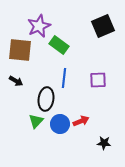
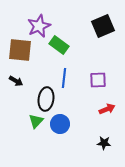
red arrow: moved 26 px right, 12 px up
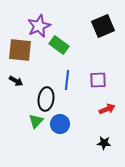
blue line: moved 3 px right, 2 px down
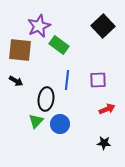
black square: rotated 20 degrees counterclockwise
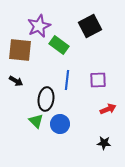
black square: moved 13 px left; rotated 15 degrees clockwise
red arrow: moved 1 px right
green triangle: rotated 28 degrees counterclockwise
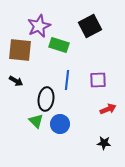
green rectangle: rotated 18 degrees counterclockwise
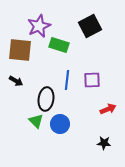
purple square: moved 6 px left
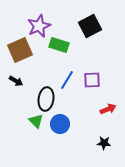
brown square: rotated 30 degrees counterclockwise
blue line: rotated 24 degrees clockwise
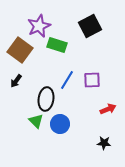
green rectangle: moved 2 px left
brown square: rotated 30 degrees counterclockwise
black arrow: rotated 96 degrees clockwise
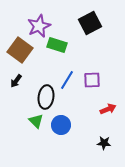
black square: moved 3 px up
black ellipse: moved 2 px up
blue circle: moved 1 px right, 1 px down
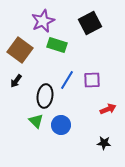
purple star: moved 4 px right, 5 px up
black ellipse: moved 1 px left, 1 px up
